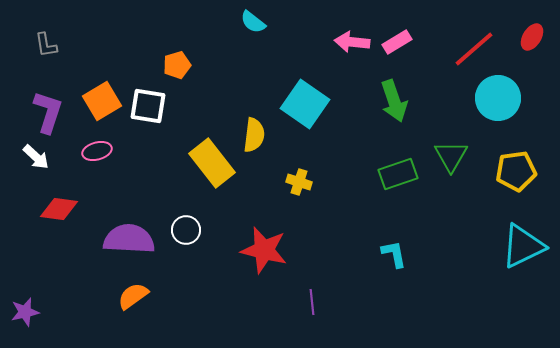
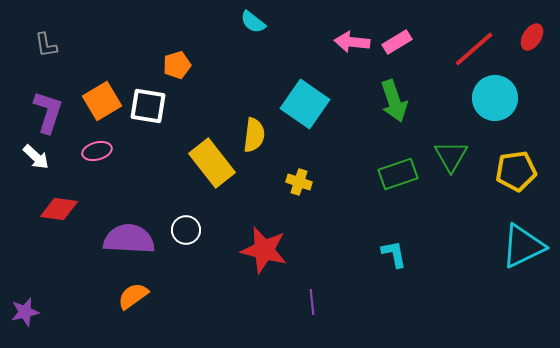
cyan circle: moved 3 px left
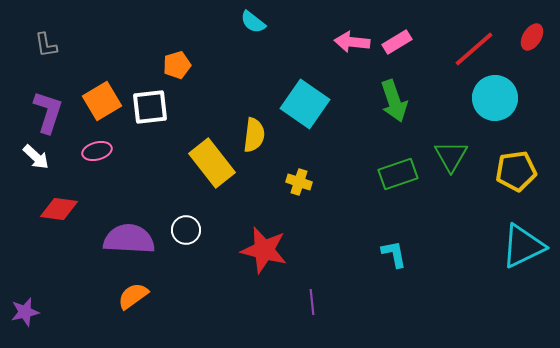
white square: moved 2 px right, 1 px down; rotated 15 degrees counterclockwise
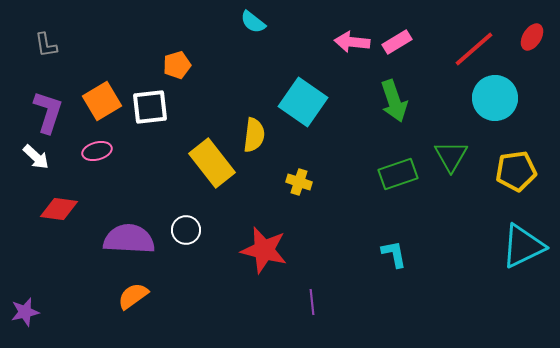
cyan square: moved 2 px left, 2 px up
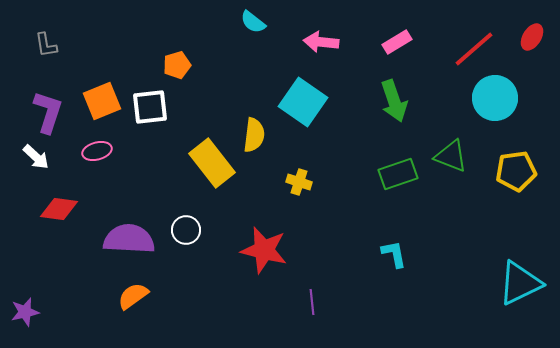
pink arrow: moved 31 px left
orange square: rotated 9 degrees clockwise
green triangle: rotated 39 degrees counterclockwise
cyan triangle: moved 3 px left, 37 px down
